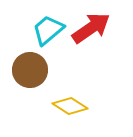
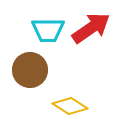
cyan trapezoid: rotated 140 degrees counterclockwise
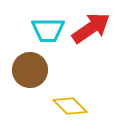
yellow diamond: rotated 12 degrees clockwise
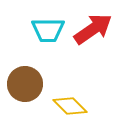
red arrow: moved 2 px right, 1 px down
brown circle: moved 5 px left, 14 px down
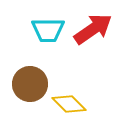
brown circle: moved 5 px right
yellow diamond: moved 1 px left, 2 px up
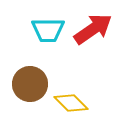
yellow diamond: moved 2 px right, 1 px up
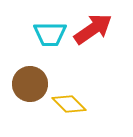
cyan trapezoid: moved 2 px right, 4 px down
yellow diamond: moved 2 px left, 1 px down
